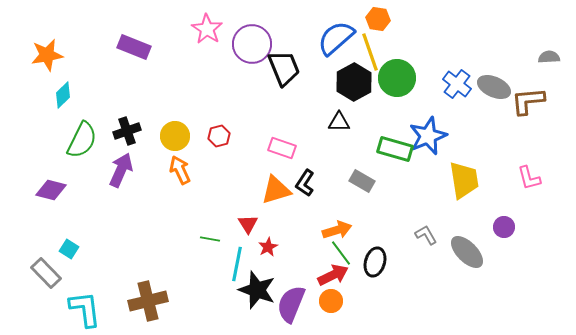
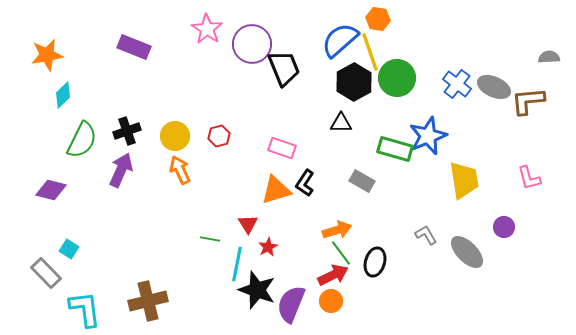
blue semicircle at (336, 38): moved 4 px right, 2 px down
black triangle at (339, 122): moved 2 px right, 1 px down
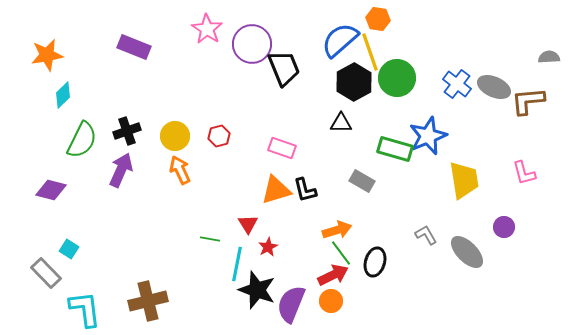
pink L-shape at (529, 178): moved 5 px left, 5 px up
black L-shape at (305, 183): moved 7 px down; rotated 48 degrees counterclockwise
